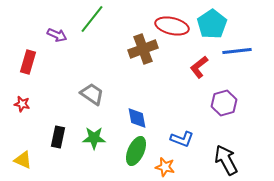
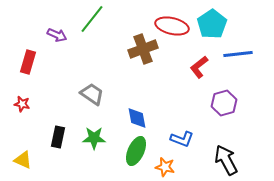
blue line: moved 1 px right, 3 px down
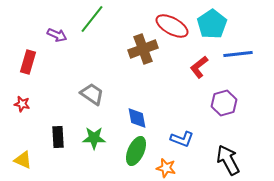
red ellipse: rotated 16 degrees clockwise
black rectangle: rotated 15 degrees counterclockwise
black arrow: moved 2 px right
orange star: moved 1 px right, 1 px down
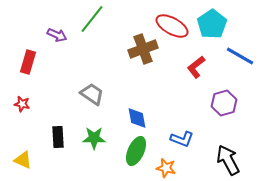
blue line: moved 2 px right, 2 px down; rotated 36 degrees clockwise
red L-shape: moved 3 px left
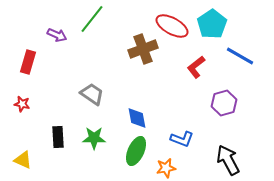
orange star: rotated 24 degrees counterclockwise
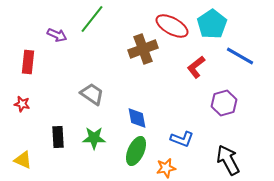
red rectangle: rotated 10 degrees counterclockwise
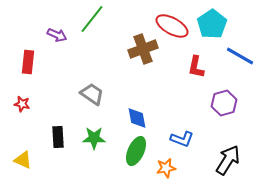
red L-shape: rotated 40 degrees counterclockwise
black arrow: rotated 60 degrees clockwise
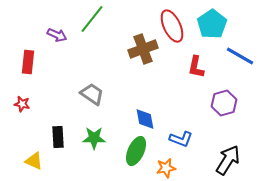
red ellipse: rotated 36 degrees clockwise
blue diamond: moved 8 px right, 1 px down
blue L-shape: moved 1 px left
yellow triangle: moved 11 px right, 1 px down
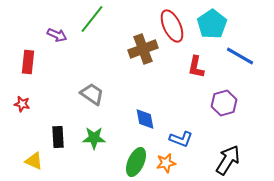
green ellipse: moved 11 px down
orange star: moved 5 px up
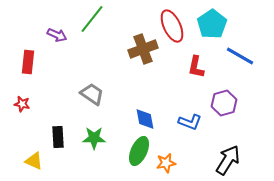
blue L-shape: moved 9 px right, 17 px up
green ellipse: moved 3 px right, 11 px up
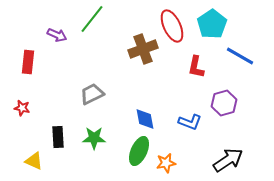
gray trapezoid: rotated 60 degrees counterclockwise
red star: moved 4 px down
black arrow: rotated 24 degrees clockwise
